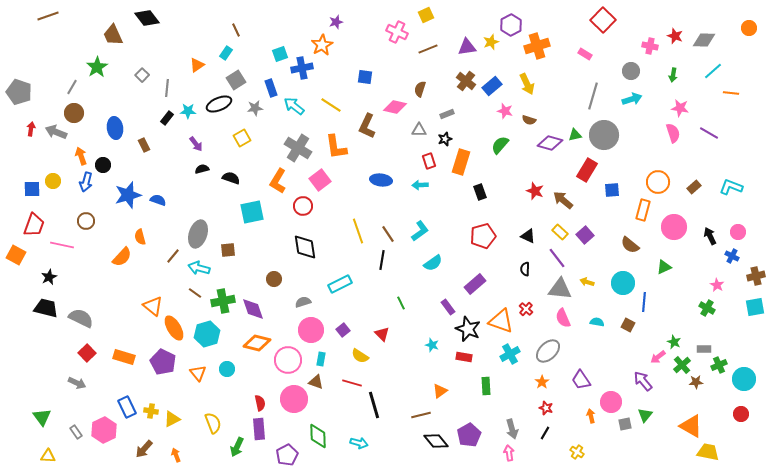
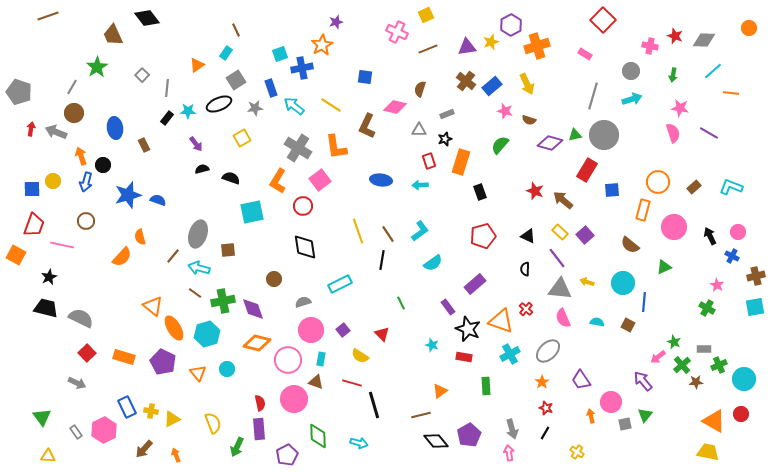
orange triangle at (691, 426): moved 23 px right, 5 px up
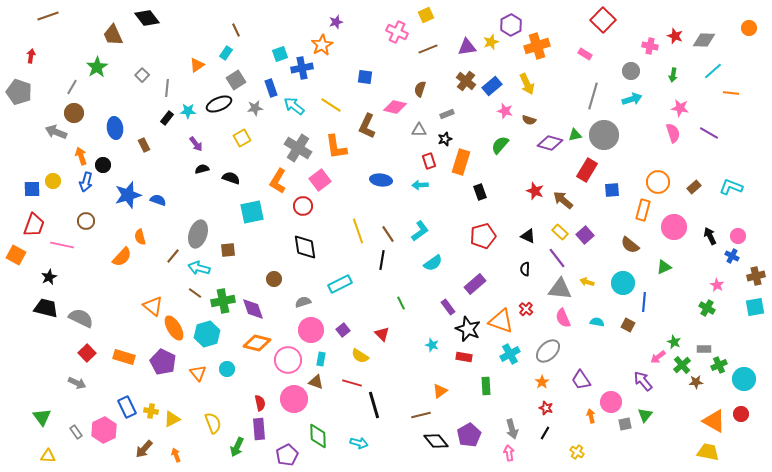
red arrow at (31, 129): moved 73 px up
pink circle at (738, 232): moved 4 px down
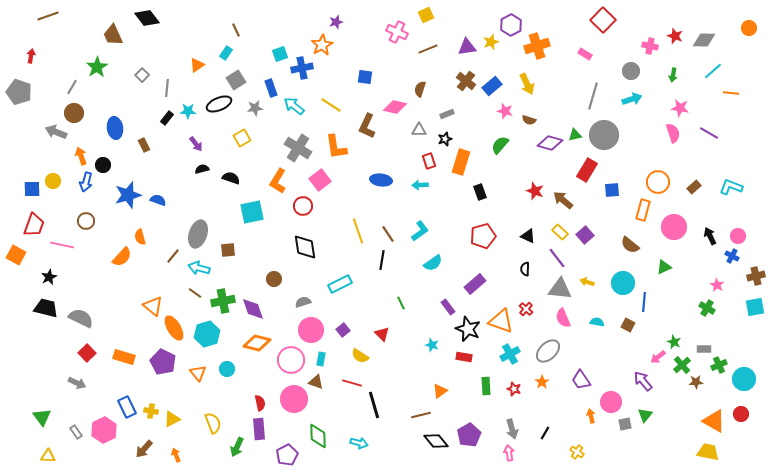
pink circle at (288, 360): moved 3 px right
red star at (546, 408): moved 32 px left, 19 px up
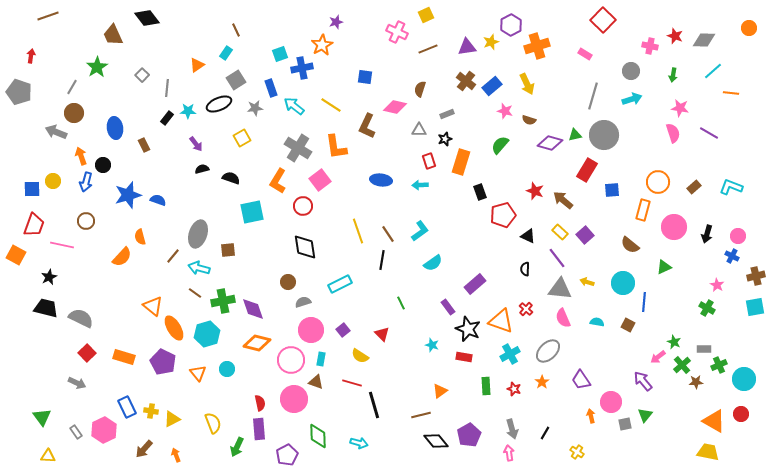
red pentagon at (483, 236): moved 20 px right, 21 px up
black arrow at (710, 236): moved 3 px left, 2 px up; rotated 138 degrees counterclockwise
brown circle at (274, 279): moved 14 px right, 3 px down
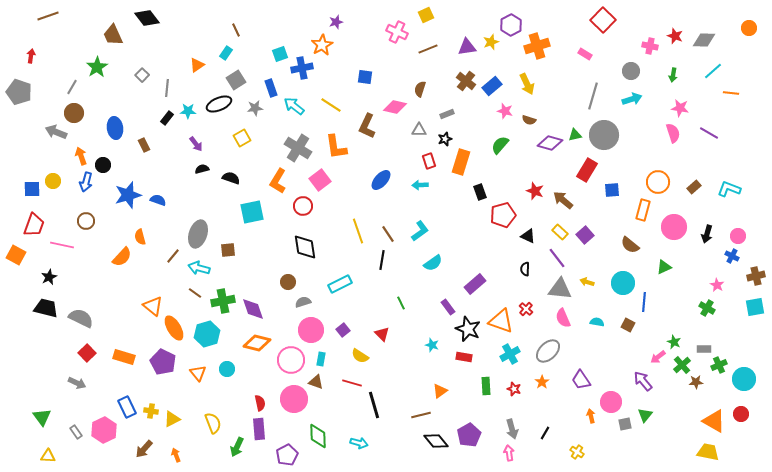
blue ellipse at (381, 180): rotated 55 degrees counterclockwise
cyan L-shape at (731, 187): moved 2 px left, 2 px down
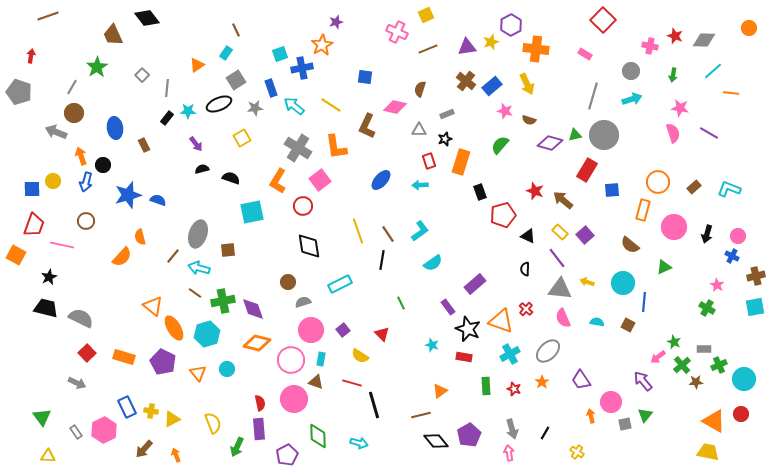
orange cross at (537, 46): moved 1 px left, 3 px down; rotated 25 degrees clockwise
black diamond at (305, 247): moved 4 px right, 1 px up
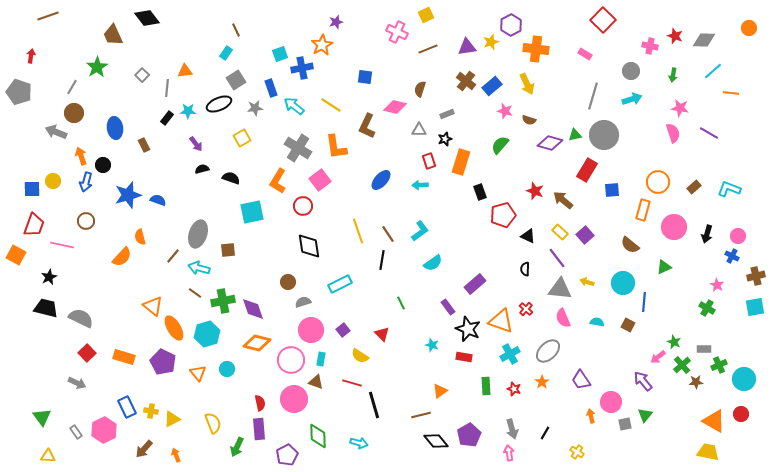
orange triangle at (197, 65): moved 12 px left, 6 px down; rotated 28 degrees clockwise
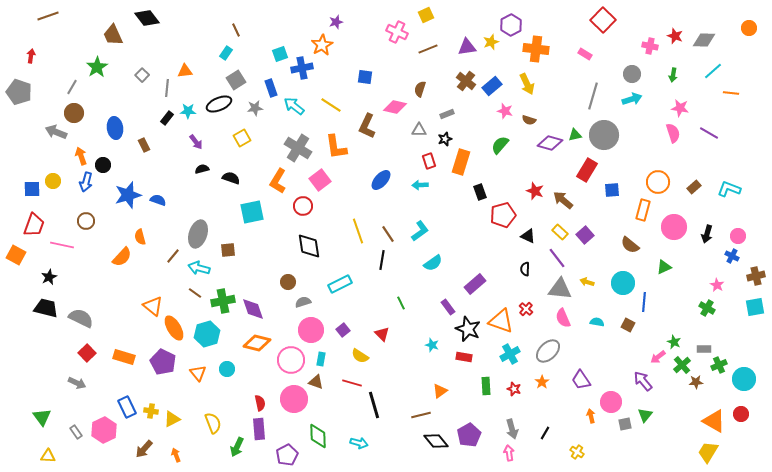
gray circle at (631, 71): moved 1 px right, 3 px down
purple arrow at (196, 144): moved 2 px up
yellow trapezoid at (708, 452): rotated 70 degrees counterclockwise
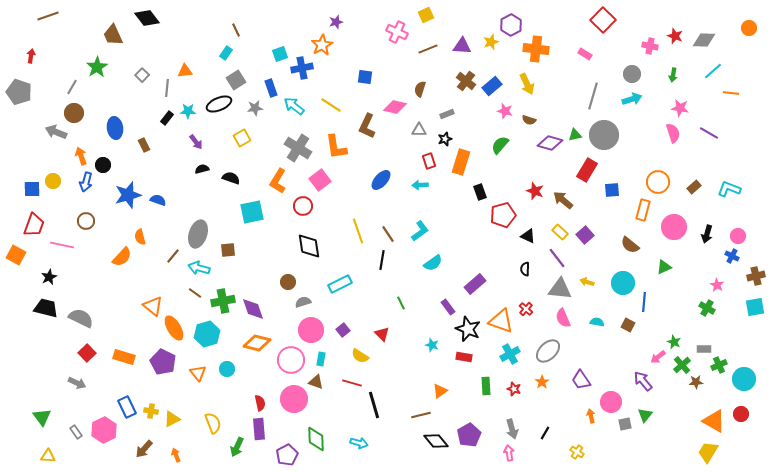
purple triangle at (467, 47): moved 5 px left, 1 px up; rotated 12 degrees clockwise
green diamond at (318, 436): moved 2 px left, 3 px down
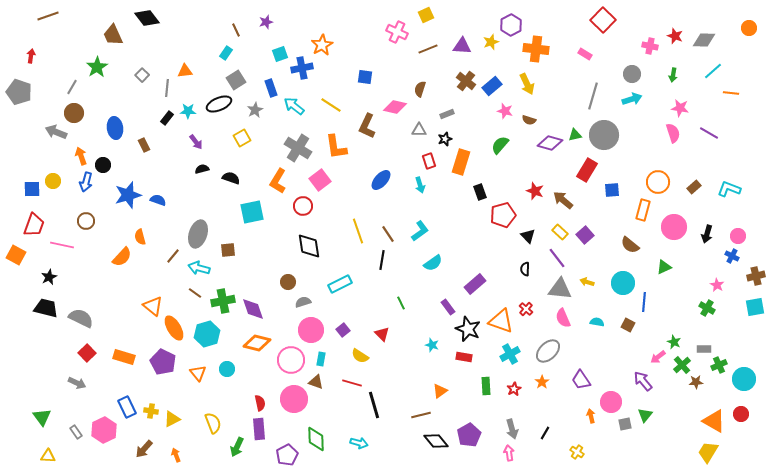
purple star at (336, 22): moved 70 px left
gray star at (255, 108): moved 2 px down; rotated 21 degrees counterclockwise
cyan arrow at (420, 185): rotated 105 degrees counterclockwise
black triangle at (528, 236): rotated 21 degrees clockwise
red star at (514, 389): rotated 24 degrees clockwise
